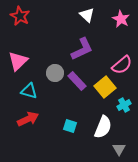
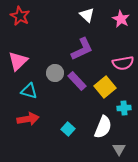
pink semicircle: moved 1 px right, 2 px up; rotated 30 degrees clockwise
cyan cross: moved 3 px down; rotated 24 degrees clockwise
red arrow: rotated 15 degrees clockwise
cyan square: moved 2 px left, 3 px down; rotated 24 degrees clockwise
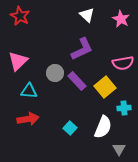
cyan triangle: rotated 12 degrees counterclockwise
cyan square: moved 2 px right, 1 px up
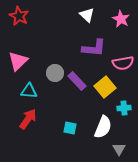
red star: moved 1 px left
purple L-shape: moved 12 px right, 1 px up; rotated 30 degrees clockwise
red arrow: rotated 45 degrees counterclockwise
cyan square: rotated 32 degrees counterclockwise
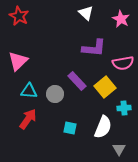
white triangle: moved 1 px left, 2 px up
gray circle: moved 21 px down
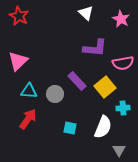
purple L-shape: moved 1 px right
cyan cross: moved 1 px left
gray triangle: moved 1 px down
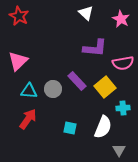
gray circle: moved 2 px left, 5 px up
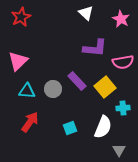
red star: moved 2 px right, 1 px down; rotated 18 degrees clockwise
pink semicircle: moved 1 px up
cyan triangle: moved 2 px left
red arrow: moved 2 px right, 3 px down
cyan square: rotated 32 degrees counterclockwise
